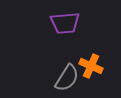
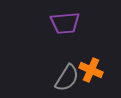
orange cross: moved 4 px down
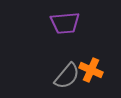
gray semicircle: moved 2 px up; rotated 8 degrees clockwise
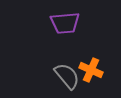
gray semicircle: rotated 80 degrees counterclockwise
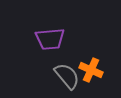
purple trapezoid: moved 15 px left, 16 px down
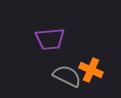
gray semicircle: rotated 24 degrees counterclockwise
